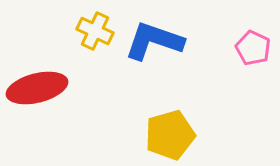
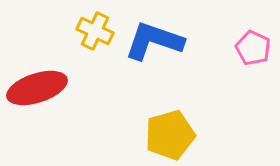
red ellipse: rotated 4 degrees counterclockwise
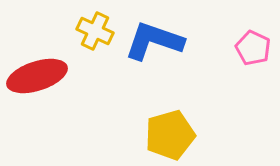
red ellipse: moved 12 px up
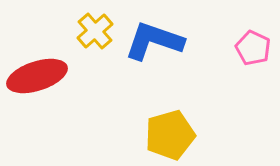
yellow cross: rotated 24 degrees clockwise
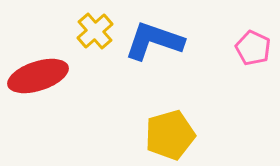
red ellipse: moved 1 px right
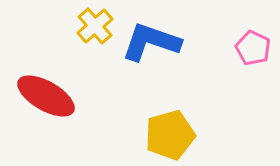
yellow cross: moved 5 px up
blue L-shape: moved 3 px left, 1 px down
red ellipse: moved 8 px right, 20 px down; rotated 48 degrees clockwise
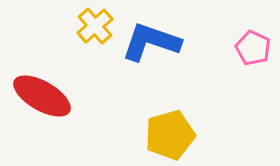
red ellipse: moved 4 px left
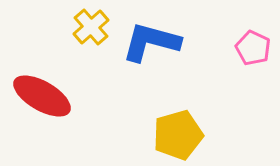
yellow cross: moved 4 px left, 1 px down
blue L-shape: rotated 4 degrees counterclockwise
yellow pentagon: moved 8 px right
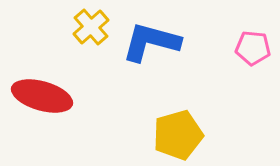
pink pentagon: rotated 20 degrees counterclockwise
red ellipse: rotated 14 degrees counterclockwise
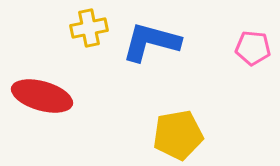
yellow cross: moved 2 px left, 1 px down; rotated 30 degrees clockwise
yellow pentagon: rotated 6 degrees clockwise
